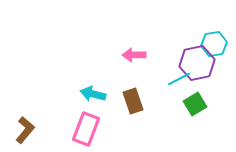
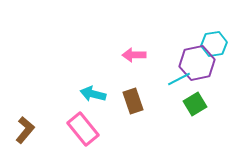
pink rectangle: moved 3 px left; rotated 60 degrees counterclockwise
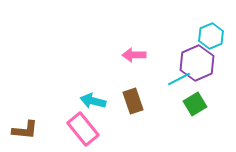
cyan hexagon: moved 3 px left, 8 px up; rotated 15 degrees counterclockwise
purple hexagon: rotated 12 degrees counterclockwise
cyan arrow: moved 7 px down
brown L-shape: rotated 56 degrees clockwise
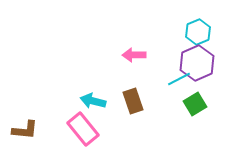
cyan hexagon: moved 13 px left, 4 px up
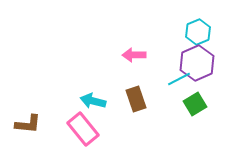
brown rectangle: moved 3 px right, 2 px up
brown L-shape: moved 3 px right, 6 px up
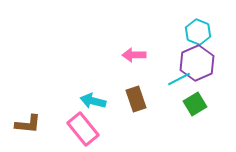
cyan hexagon: rotated 15 degrees counterclockwise
